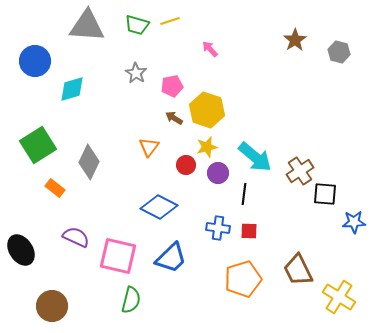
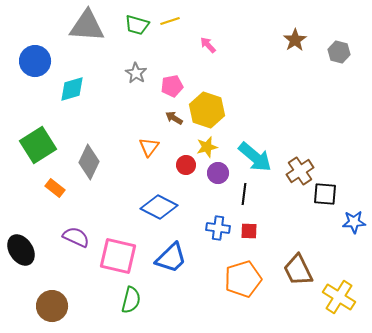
pink arrow: moved 2 px left, 4 px up
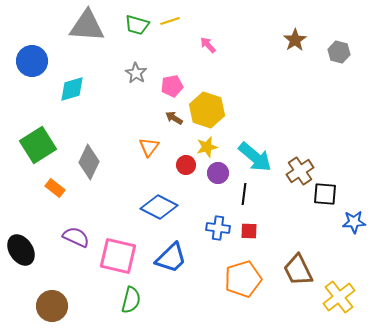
blue circle: moved 3 px left
yellow cross: rotated 20 degrees clockwise
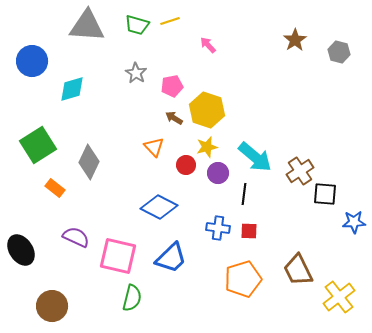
orange triangle: moved 5 px right; rotated 20 degrees counterclockwise
green semicircle: moved 1 px right, 2 px up
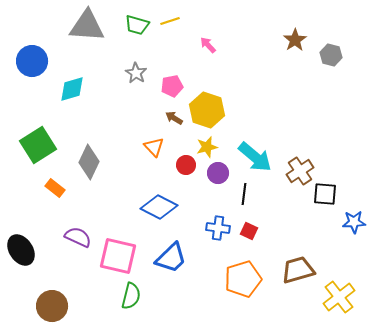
gray hexagon: moved 8 px left, 3 px down
red square: rotated 24 degrees clockwise
purple semicircle: moved 2 px right
brown trapezoid: rotated 100 degrees clockwise
green semicircle: moved 1 px left, 2 px up
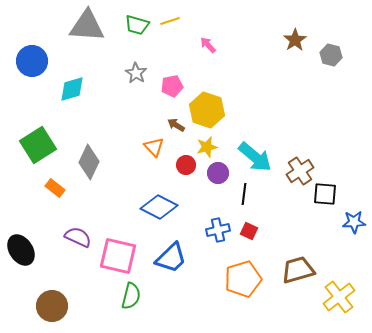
brown arrow: moved 2 px right, 7 px down
blue cross: moved 2 px down; rotated 20 degrees counterclockwise
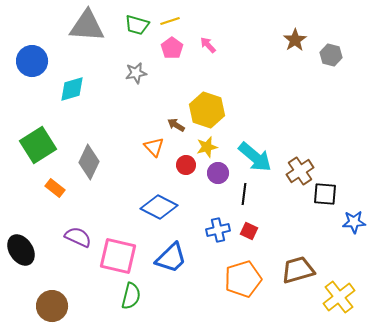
gray star: rotated 30 degrees clockwise
pink pentagon: moved 38 px up; rotated 25 degrees counterclockwise
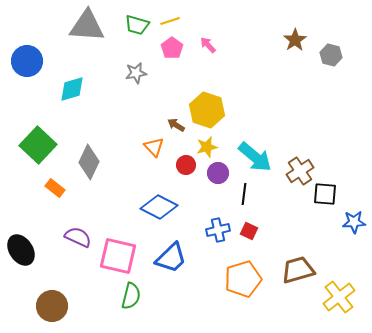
blue circle: moved 5 px left
green square: rotated 15 degrees counterclockwise
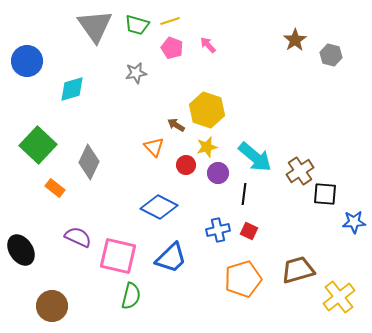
gray triangle: moved 8 px right; rotated 51 degrees clockwise
pink pentagon: rotated 15 degrees counterclockwise
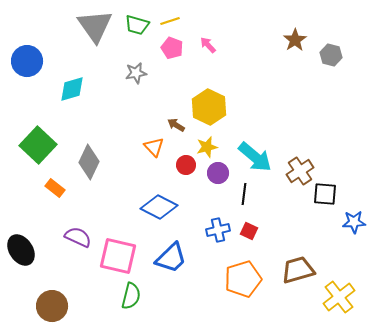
yellow hexagon: moved 2 px right, 3 px up; rotated 8 degrees clockwise
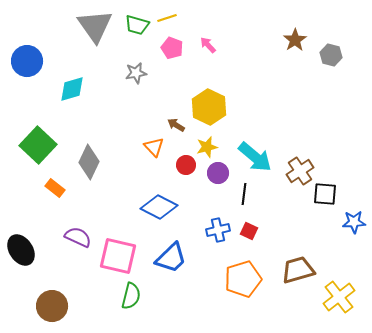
yellow line: moved 3 px left, 3 px up
